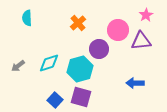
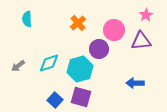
cyan semicircle: moved 1 px down
pink circle: moved 4 px left
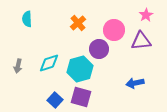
gray arrow: rotated 40 degrees counterclockwise
blue arrow: rotated 12 degrees counterclockwise
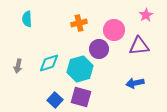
orange cross: moved 1 px right; rotated 28 degrees clockwise
purple triangle: moved 2 px left, 5 px down
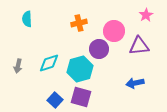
pink circle: moved 1 px down
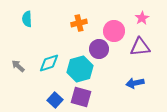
pink star: moved 4 px left, 3 px down
purple triangle: moved 1 px right, 1 px down
gray arrow: rotated 120 degrees clockwise
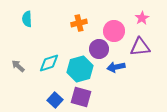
blue arrow: moved 19 px left, 16 px up
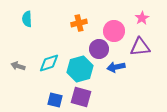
gray arrow: rotated 24 degrees counterclockwise
blue square: rotated 28 degrees counterclockwise
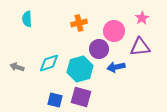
gray arrow: moved 1 px left, 1 px down
